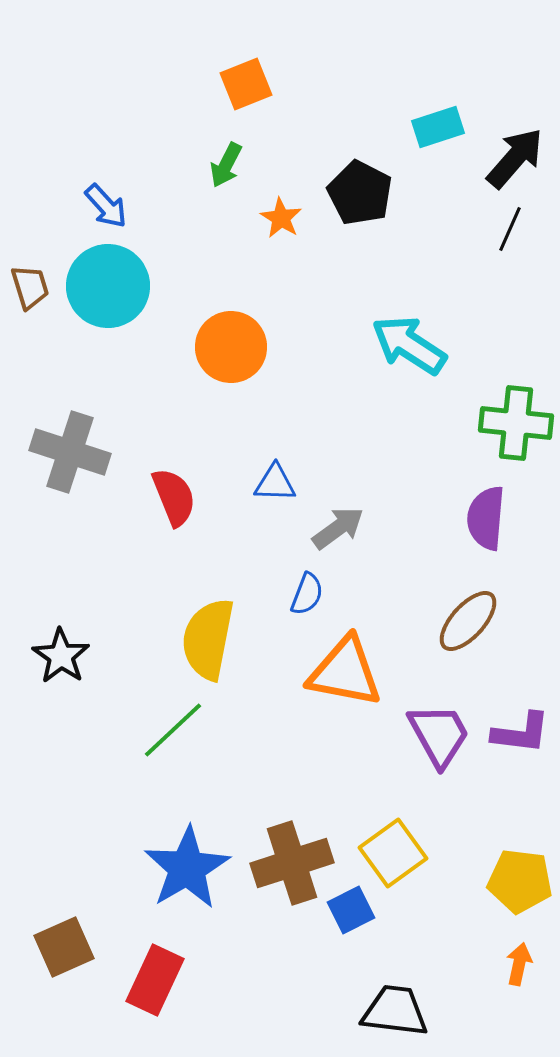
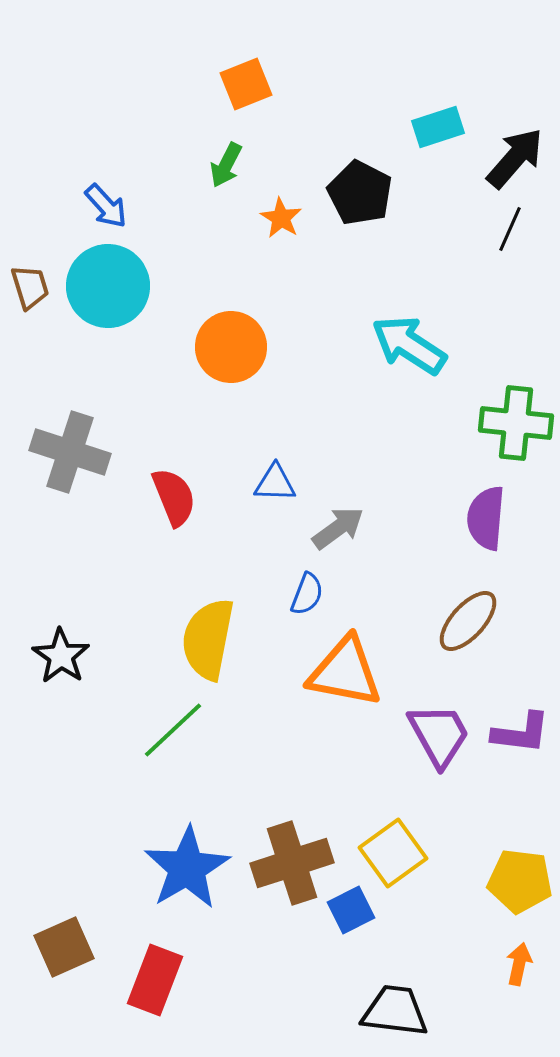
red rectangle: rotated 4 degrees counterclockwise
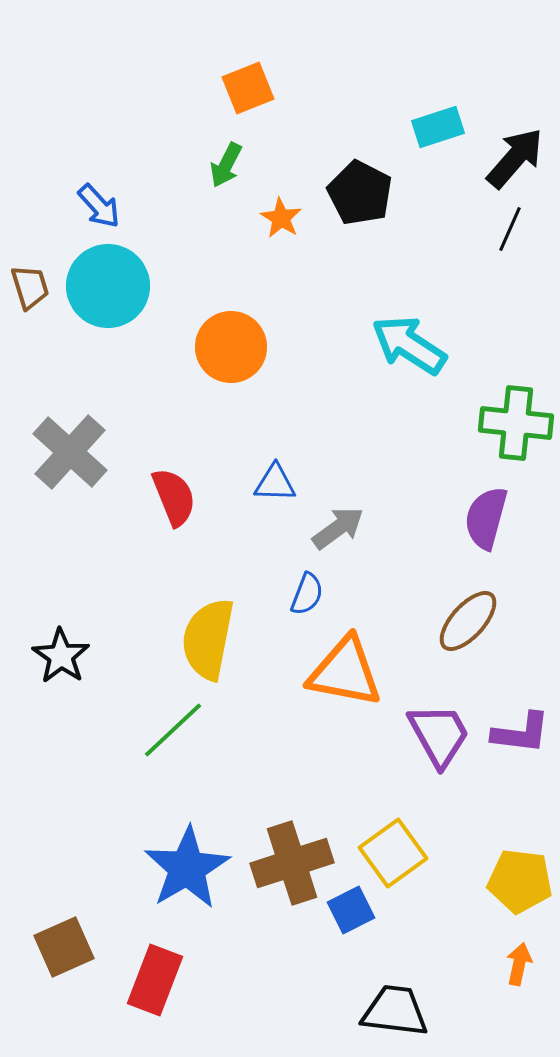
orange square: moved 2 px right, 4 px down
blue arrow: moved 7 px left
gray cross: rotated 24 degrees clockwise
purple semicircle: rotated 10 degrees clockwise
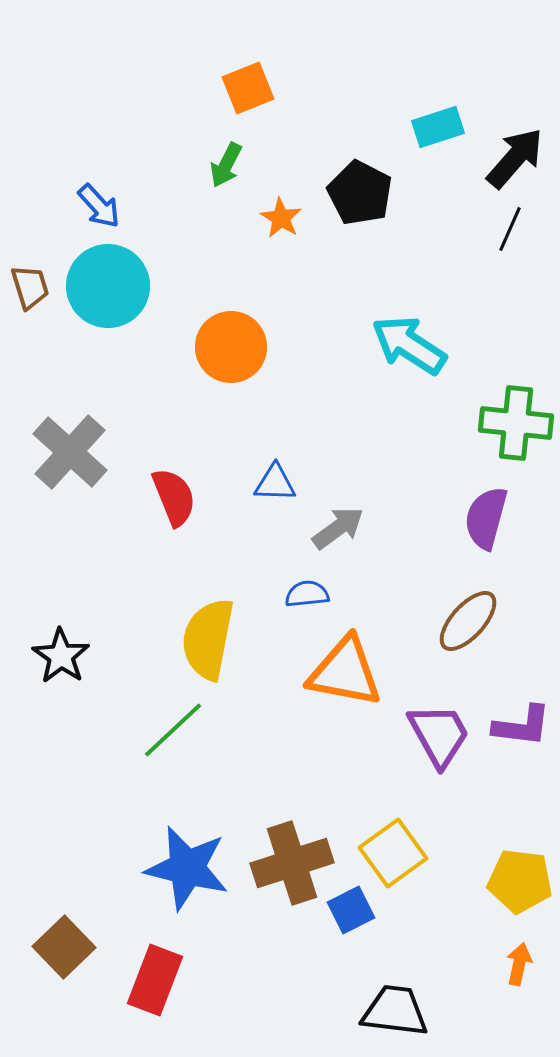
blue semicircle: rotated 117 degrees counterclockwise
purple L-shape: moved 1 px right, 7 px up
blue star: rotated 28 degrees counterclockwise
brown square: rotated 20 degrees counterclockwise
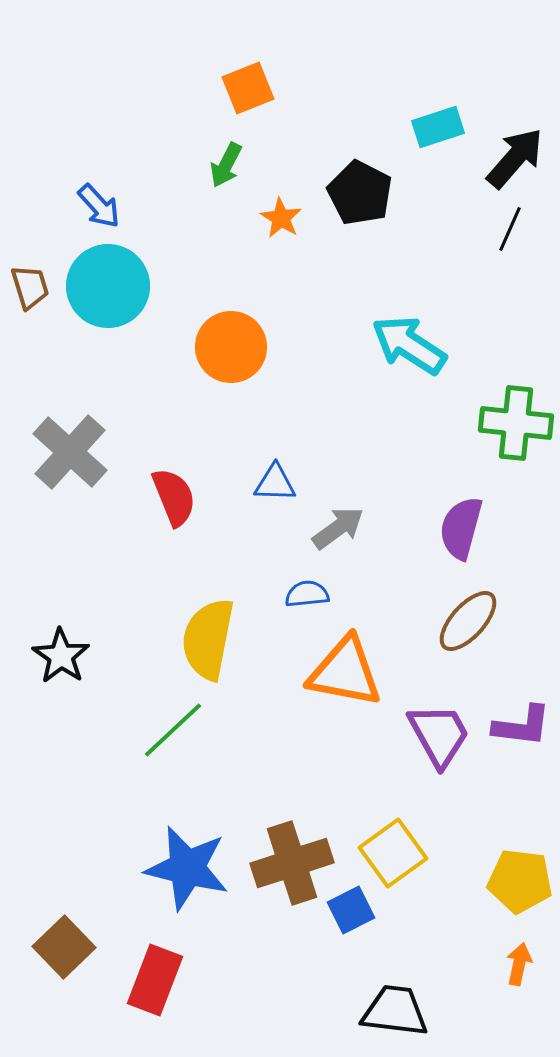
purple semicircle: moved 25 px left, 10 px down
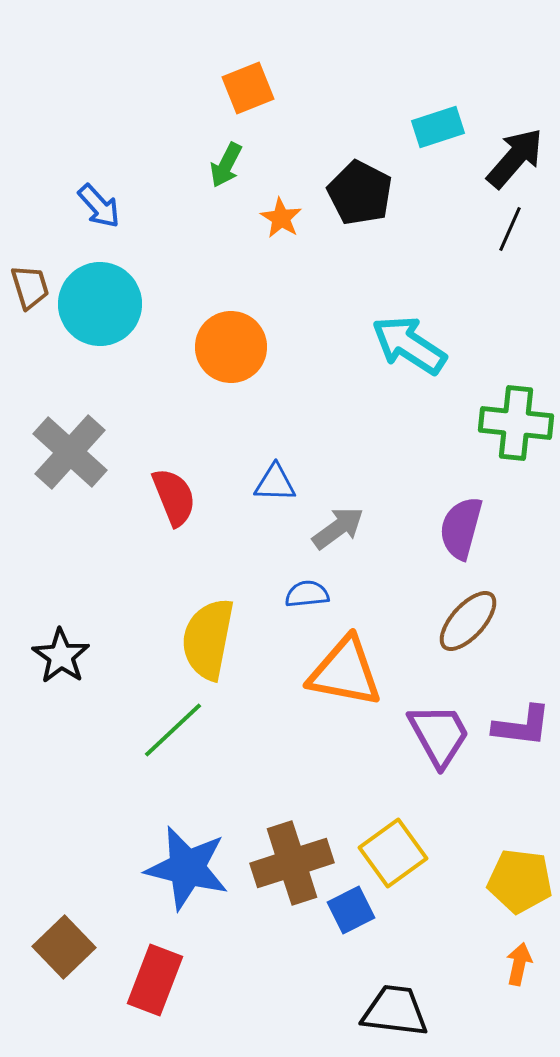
cyan circle: moved 8 px left, 18 px down
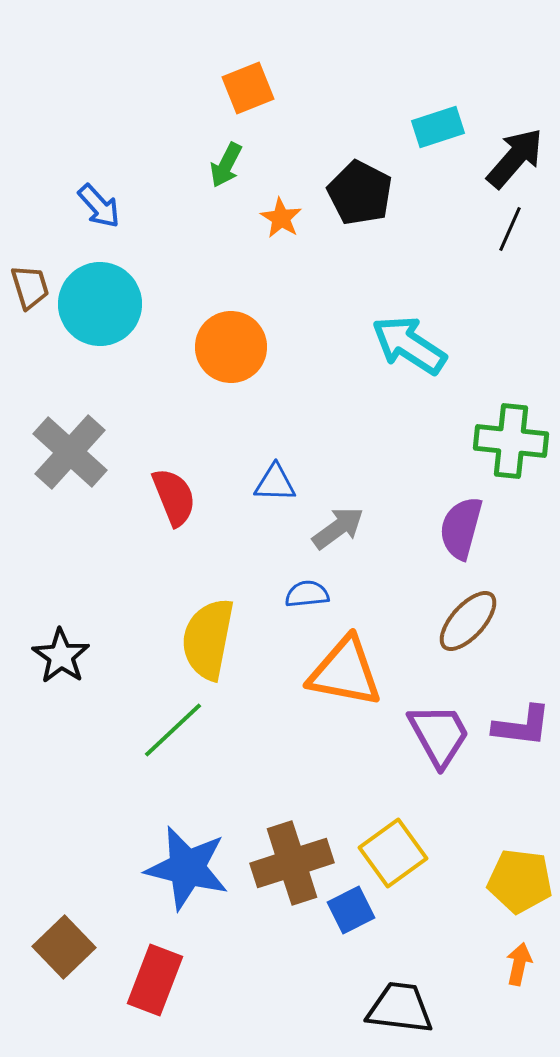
green cross: moved 5 px left, 18 px down
black trapezoid: moved 5 px right, 3 px up
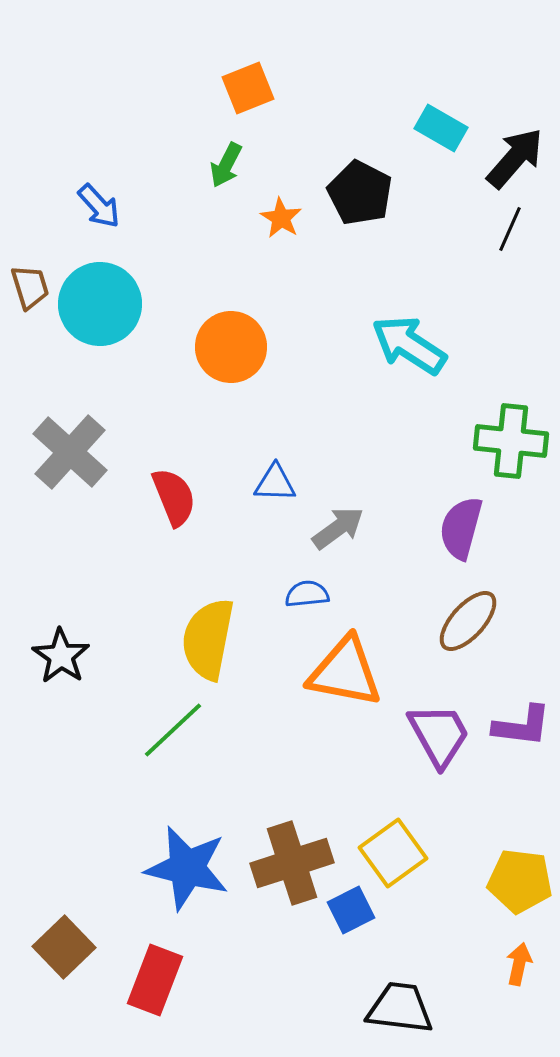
cyan rectangle: moved 3 px right, 1 px down; rotated 48 degrees clockwise
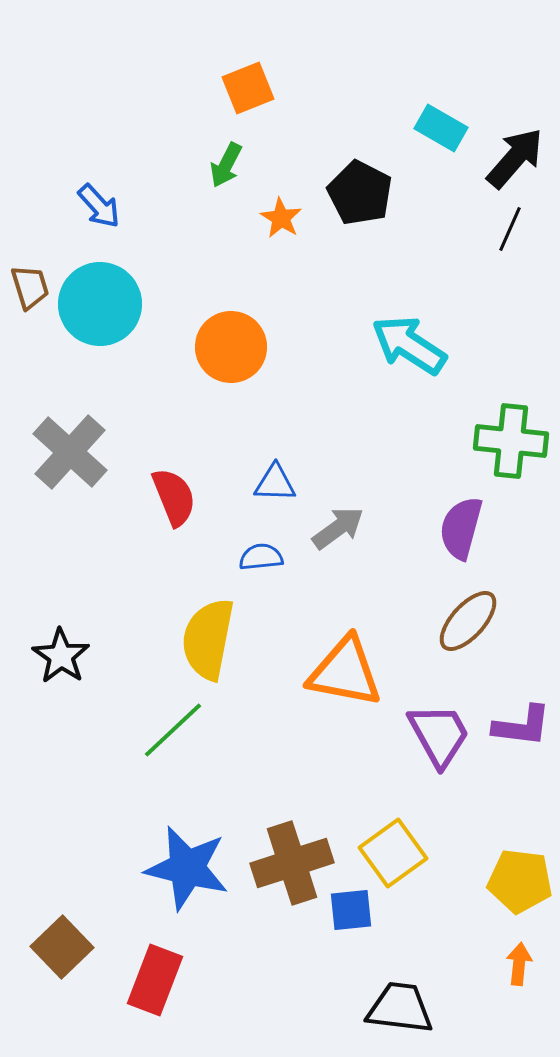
blue semicircle: moved 46 px left, 37 px up
blue square: rotated 21 degrees clockwise
brown square: moved 2 px left
orange arrow: rotated 6 degrees counterclockwise
